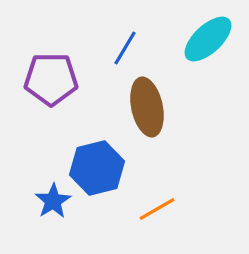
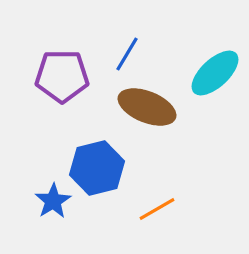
cyan ellipse: moved 7 px right, 34 px down
blue line: moved 2 px right, 6 px down
purple pentagon: moved 11 px right, 3 px up
brown ellipse: rotated 56 degrees counterclockwise
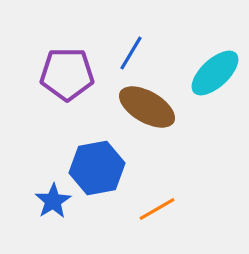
blue line: moved 4 px right, 1 px up
purple pentagon: moved 5 px right, 2 px up
brown ellipse: rotated 8 degrees clockwise
blue hexagon: rotated 4 degrees clockwise
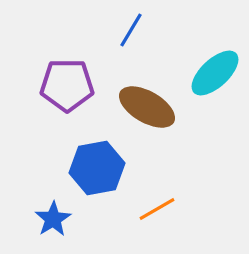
blue line: moved 23 px up
purple pentagon: moved 11 px down
blue star: moved 18 px down
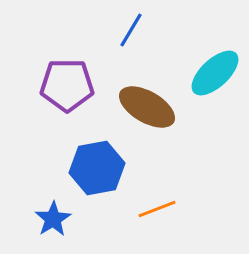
orange line: rotated 9 degrees clockwise
